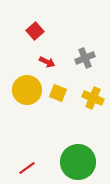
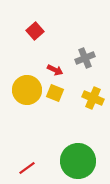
red arrow: moved 8 px right, 8 px down
yellow square: moved 3 px left
green circle: moved 1 px up
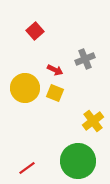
gray cross: moved 1 px down
yellow circle: moved 2 px left, 2 px up
yellow cross: moved 23 px down; rotated 30 degrees clockwise
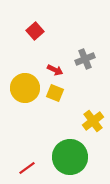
green circle: moved 8 px left, 4 px up
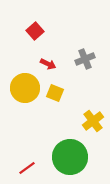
red arrow: moved 7 px left, 6 px up
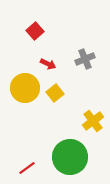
yellow square: rotated 30 degrees clockwise
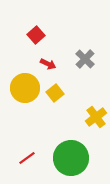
red square: moved 1 px right, 4 px down
gray cross: rotated 24 degrees counterclockwise
yellow cross: moved 3 px right, 4 px up
green circle: moved 1 px right, 1 px down
red line: moved 10 px up
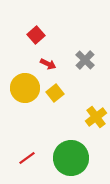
gray cross: moved 1 px down
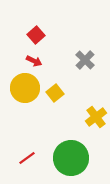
red arrow: moved 14 px left, 3 px up
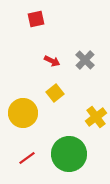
red square: moved 16 px up; rotated 30 degrees clockwise
red arrow: moved 18 px right
yellow circle: moved 2 px left, 25 px down
green circle: moved 2 px left, 4 px up
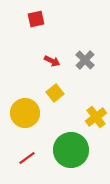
yellow circle: moved 2 px right
green circle: moved 2 px right, 4 px up
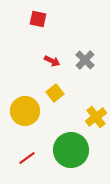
red square: moved 2 px right; rotated 24 degrees clockwise
yellow circle: moved 2 px up
